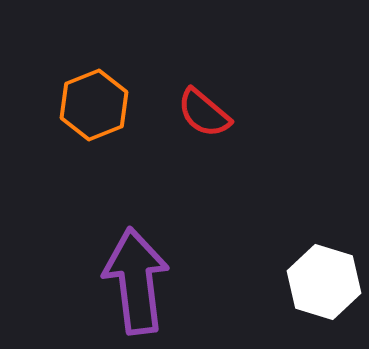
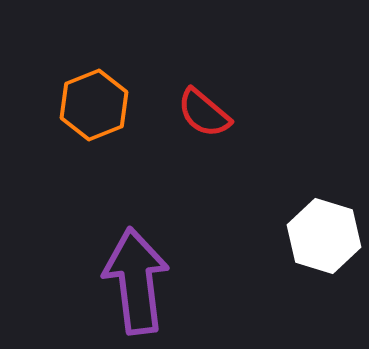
white hexagon: moved 46 px up
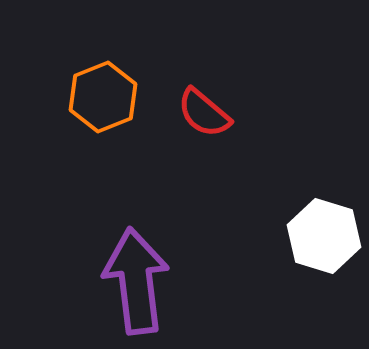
orange hexagon: moved 9 px right, 8 px up
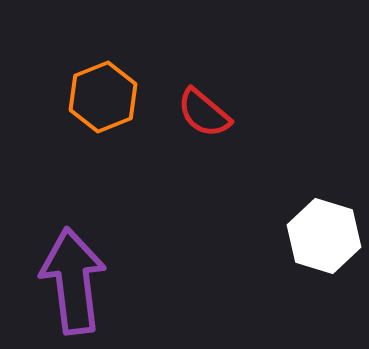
purple arrow: moved 63 px left
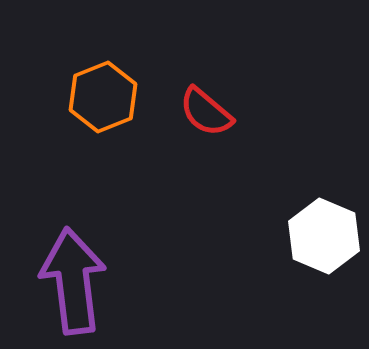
red semicircle: moved 2 px right, 1 px up
white hexagon: rotated 6 degrees clockwise
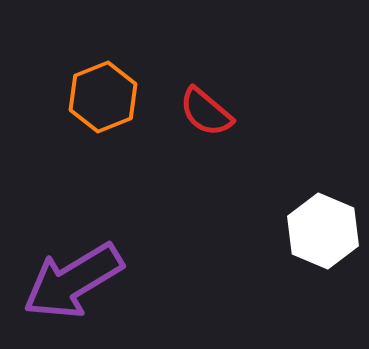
white hexagon: moved 1 px left, 5 px up
purple arrow: rotated 114 degrees counterclockwise
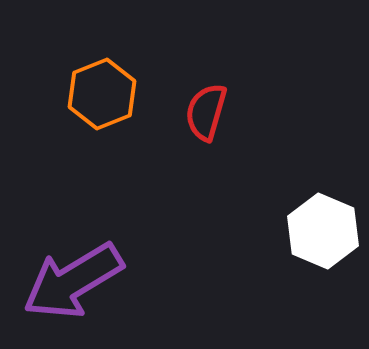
orange hexagon: moved 1 px left, 3 px up
red semicircle: rotated 66 degrees clockwise
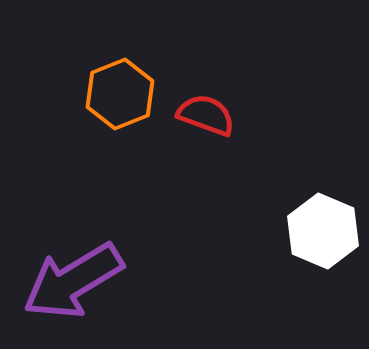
orange hexagon: moved 18 px right
red semicircle: moved 3 px down; rotated 94 degrees clockwise
